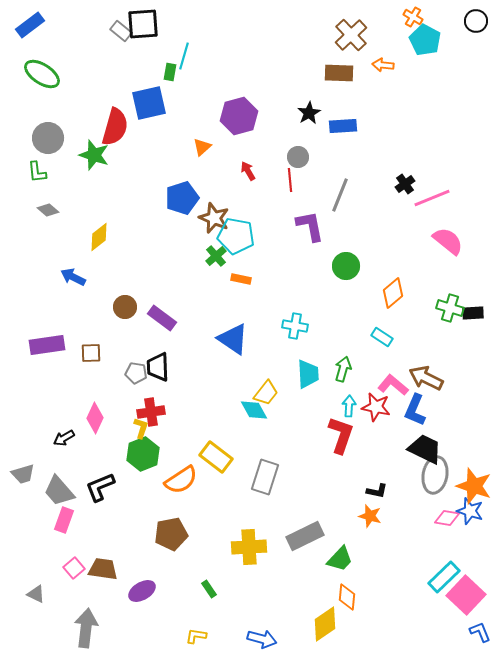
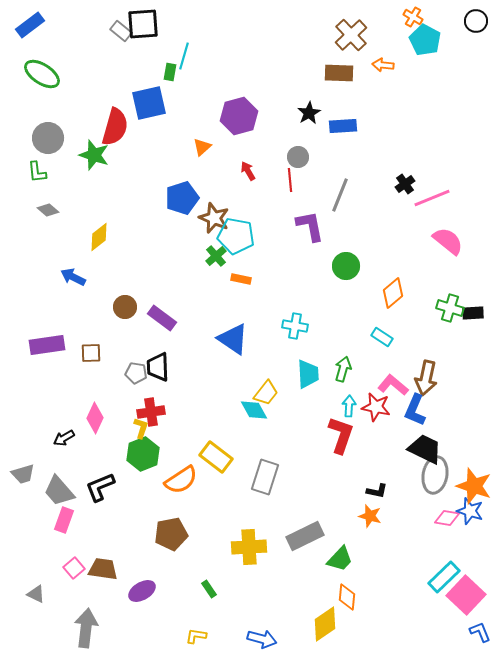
brown arrow at (426, 378): rotated 104 degrees counterclockwise
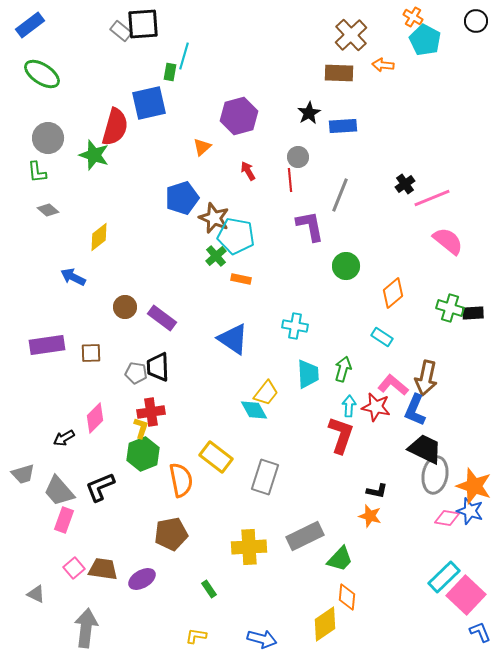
pink diamond at (95, 418): rotated 20 degrees clockwise
orange semicircle at (181, 480): rotated 68 degrees counterclockwise
purple ellipse at (142, 591): moved 12 px up
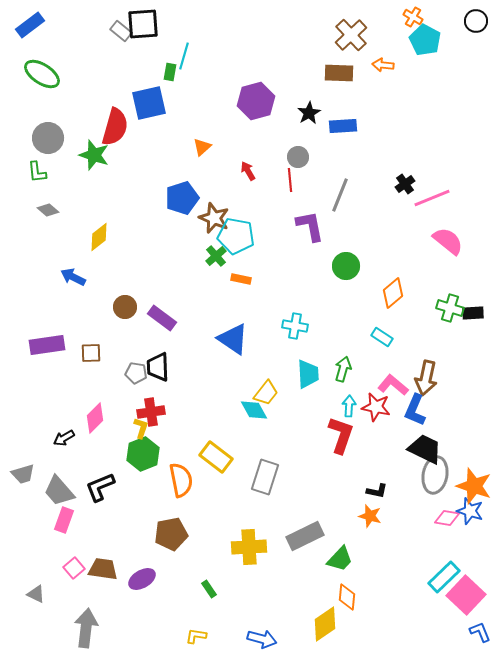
purple hexagon at (239, 116): moved 17 px right, 15 px up
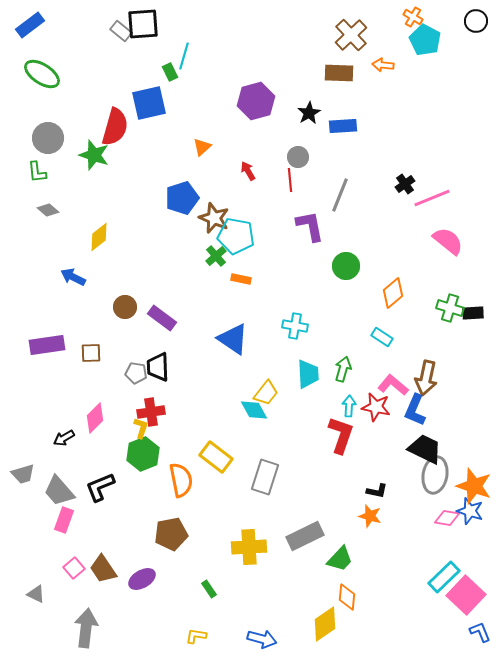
green rectangle at (170, 72): rotated 36 degrees counterclockwise
brown trapezoid at (103, 569): rotated 132 degrees counterclockwise
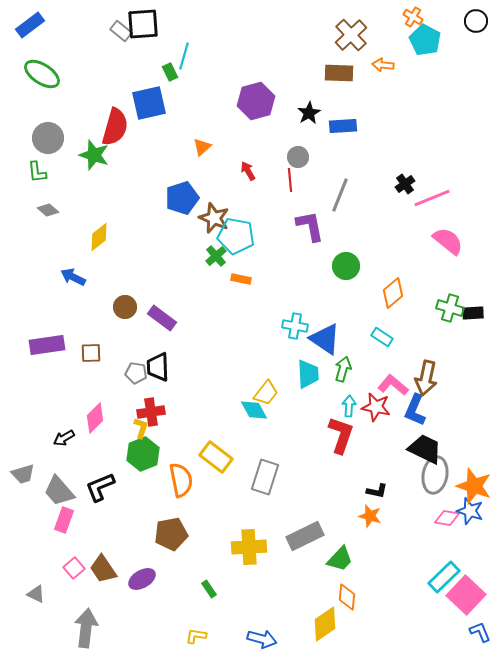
blue triangle at (233, 339): moved 92 px right
